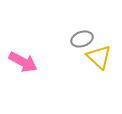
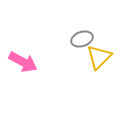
yellow triangle: rotated 32 degrees clockwise
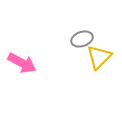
pink arrow: moved 1 px left, 1 px down
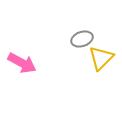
yellow triangle: moved 2 px right, 1 px down
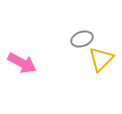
yellow triangle: moved 1 px down
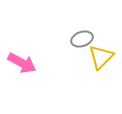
yellow triangle: moved 2 px up
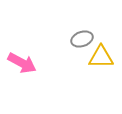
yellow triangle: rotated 44 degrees clockwise
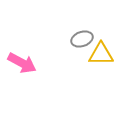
yellow triangle: moved 3 px up
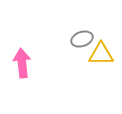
pink arrow: rotated 124 degrees counterclockwise
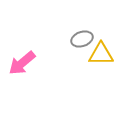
pink arrow: rotated 124 degrees counterclockwise
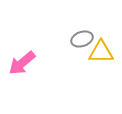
yellow triangle: moved 2 px up
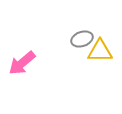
yellow triangle: moved 1 px left, 1 px up
